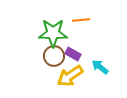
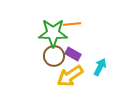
orange line: moved 9 px left, 4 px down
cyan arrow: rotated 78 degrees clockwise
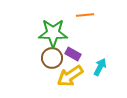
orange line: moved 13 px right, 9 px up
brown circle: moved 2 px left, 2 px down
